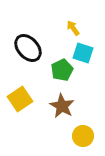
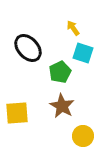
green pentagon: moved 2 px left, 2 px down
yellow square: moved 3 px left, 14 px down; rotated 30 degrees clockwise
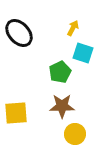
yellow arrow: rotated 63 degrees clockwise
black ellipse: moved 9 px left, 15 px up
brown star: rotated 30 degrees counterclockwise
yellow square: moved 1 px left
yellow circle: moved 8 px left, 2 px up
